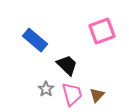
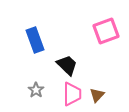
pink square: moved 4 px right
blue rectangle: rotated 30 degrees clockwise
gray star: moved 10 px left, 1 px down
pink trapezoid: rotated 15 degrees clockwise
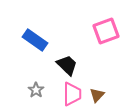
blue rectangle: rotated 35 degrees counterclockwise
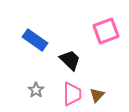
black trapezoid: moved 3 px right, 5 px up
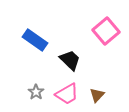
pink square: rotated 20 degrees counterclockwise
gray star: moved 2 px down
pink trapezoid: moved 5 px left; rotated 60 degrees clockwise
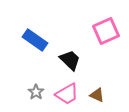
pink square: rotated 16 degrees clockwise
brown triangle: rotated 49 degrees counterclockwise
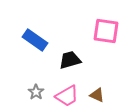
pink square: rotated 32 degrees clockwise
black trapezoid: rotated 60 degrees counterclockwise
pink trapezoid: moved 2 px down
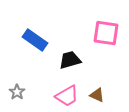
pink square: moved 2 px down
gray star: moved 19 px left
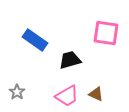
brown triangle: moved 1 px left, 1 px up
